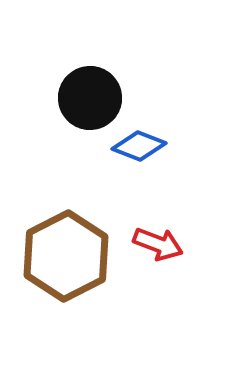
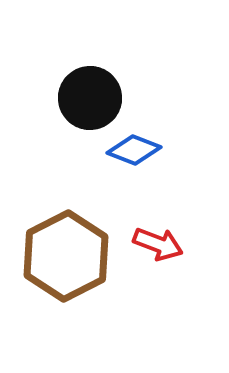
blue diamond: moved 5 px left, 4 px down
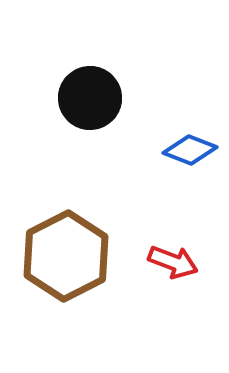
blue diamond: moved 56 px right
red arrow: moved 15 px right, 18 px down
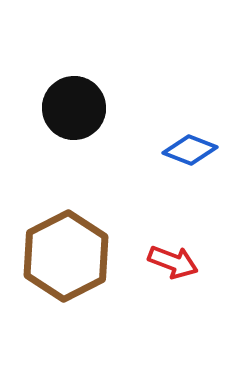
black circle: moved 16 px left, 10 px down
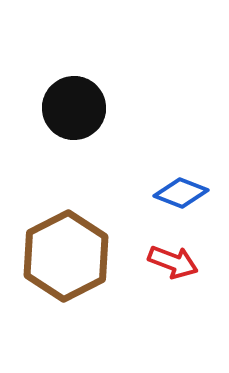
blue diamond: moved 9 px left, 43 px down
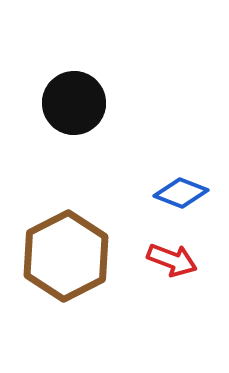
black circle: moved 5 px up
red arrow: moved 1 px left, 2 px up
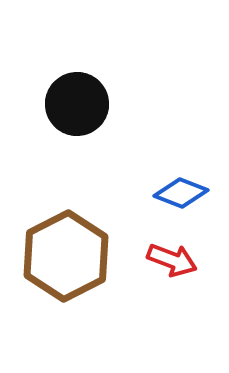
black circle: moved 3 px right, 1 px down
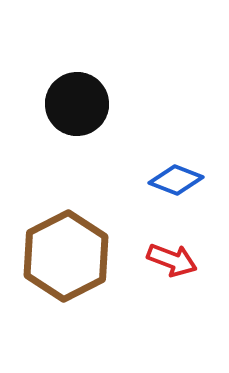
blue diamond: moved 5 px left, 13 px up
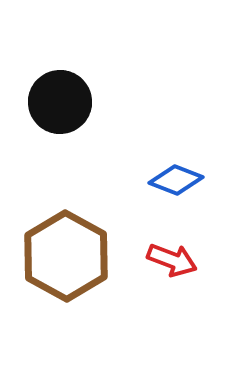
black circle: moved 17 px left, 2 px up
brown hexagon: rotated 4 degrees counterclockwise
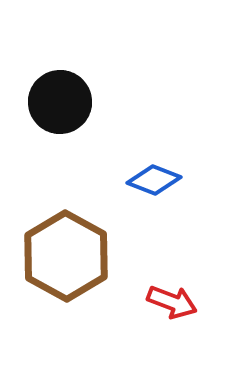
blue diamond: moved 22 px left
red arrow: moved 42 px down
